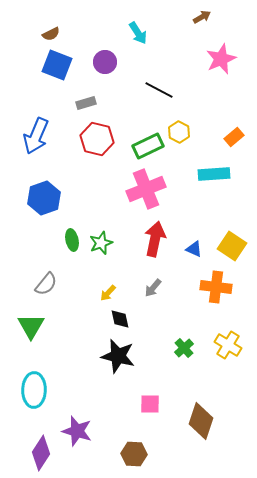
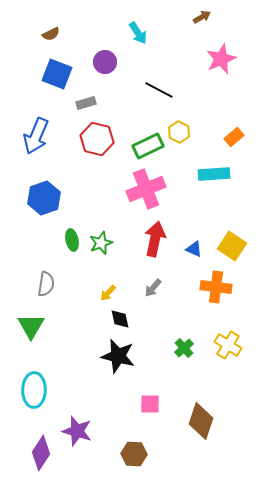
blue square: moved 9 px down
gray semicircle: rotated 30 degrees counterclockwise
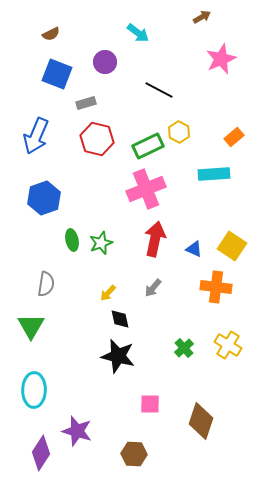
cyan arrow: rotated 20 degrees counterclockwise
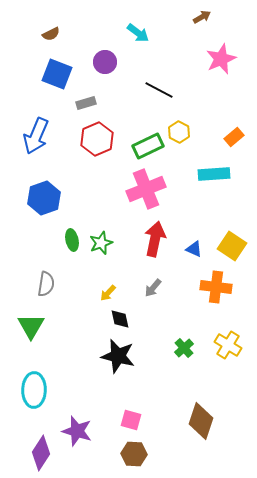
red hexagon: rotated 24 degrees clockwise
pink square: moved 19 px left, 16 px down; rotated 15 degrees clockwise
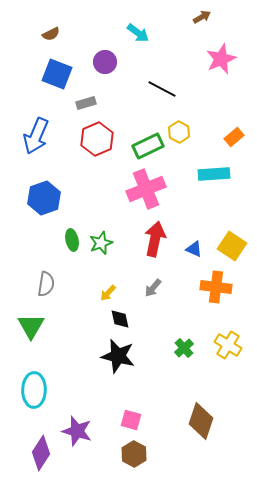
black line: moved 3 px right, 1 px up
brown hexagon: rotated 25 degrees clockwise
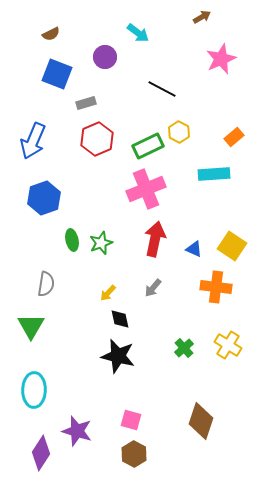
purple circle: moved 5 px up
blue arrow: moved 3 px left, 5 px down
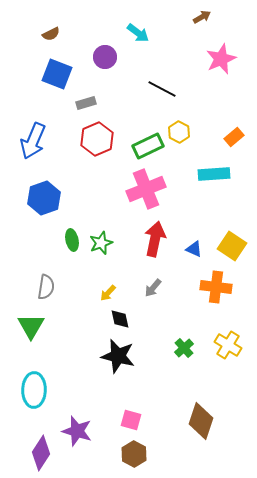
gray semicircle: moved 3 px down
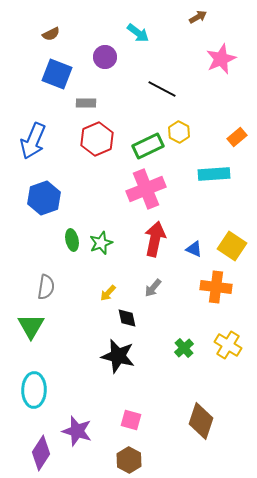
brown arrow: moved 4 px left
gray rectangle: rotated 18 degrees clockwise
orange rectangle: moved 3 px right
black diamond: moved 7 px right, 1 px up
brown hexagon: moved 5 px left, 6 px down
